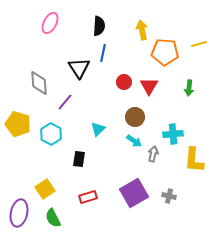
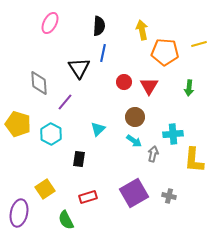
green semicircle: moved 13 px right, 2 px down
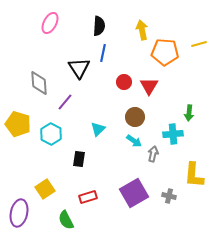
green arrow: moved 25 px down
yellow L-shape: moved 15 px down
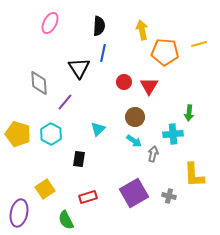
yellow pentagon: moved 10 px down
yellow L-shape: rotated 8 degrees counterclockwise
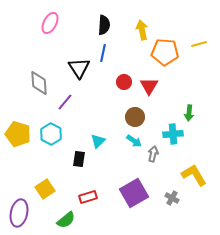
black semicircle: moved 5 px right, 1 px up
cyan triangle: moved 12 px down
yellow L-shape: rotated 152 degrees clockwise
gray cross: moved 3 px right, 2 px down; rotated 16 degrees clockwise
green semicircle: rotated 102 degrees counterclockwise
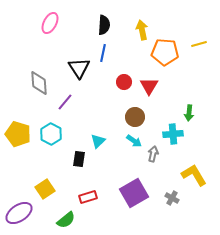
purple ellipse: rotated 44 degrees clockwise
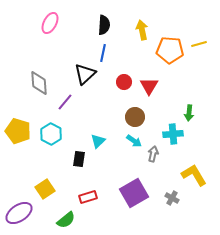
orange pentagon: moved 5 px right, 2 px up
black triangle: moved 6 px right, 6 px down; rotated 20 degrees clockwise
yellow pentagon: moved 3 px up
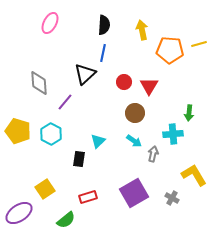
brown circle: moved 4 px up
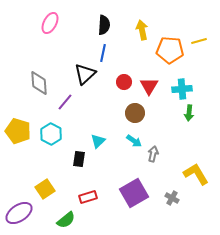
yellow line: moved 3 px up
cyan cross: moved 9 px right, 45 px up
yellow L-shape: moved 2 px right, 1 px up
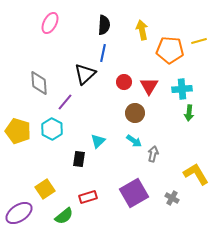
cyan hexagon: moved 1 px right, 5 px up
green semicircle: moved 2 px left, 4 px up
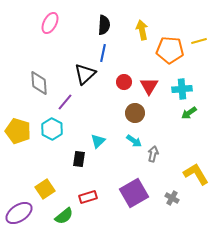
green arrow: rotated 49 degrees clockwise
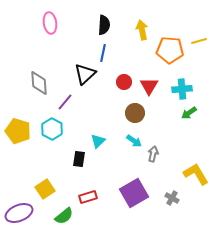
pink ellipse: rotated 35 degrees counterclockwise
purple ellipse: rotated 12 degrees clockwise
